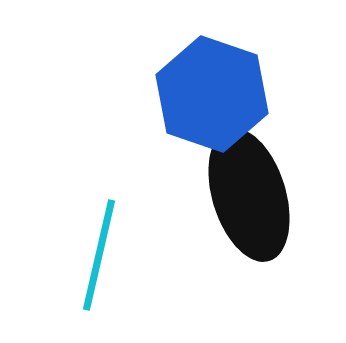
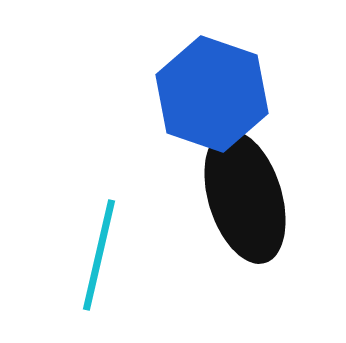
black ellipse: moved 4 px left, 2 px down
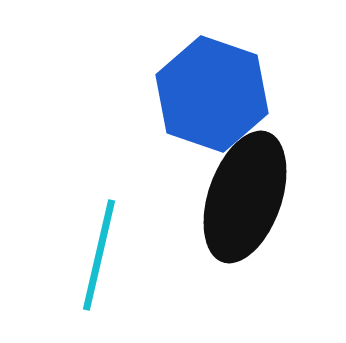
black ellipse: rotated 36 degrees clockwise
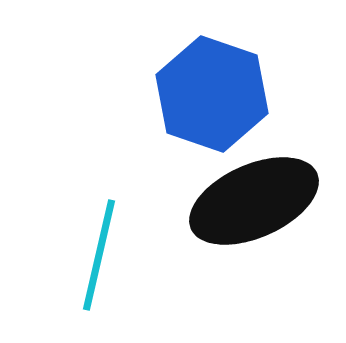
black ellipse: moved 9 px right, 4 px down; rotated 47 degrees clockwise
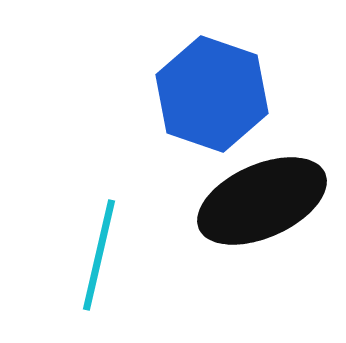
black ellipse: moved 8 px right
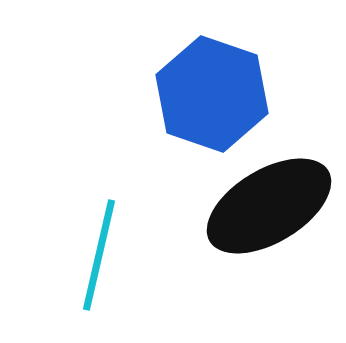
black ellipse: moved 7 px right, 5 px down; rotated 7 degrees counterclockwise
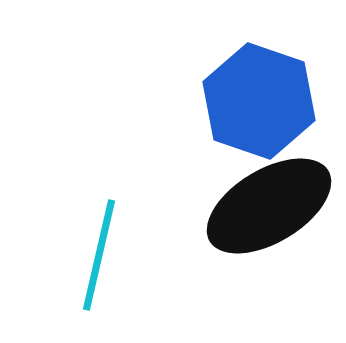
blue hexagon: moved 47 px right, 7 px down
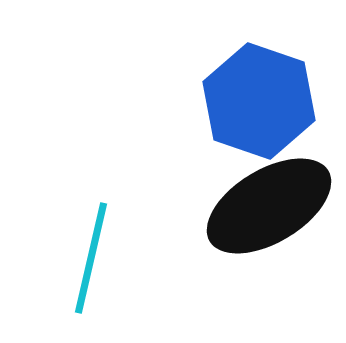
cyan line: moved 8 px left, 3 px down
